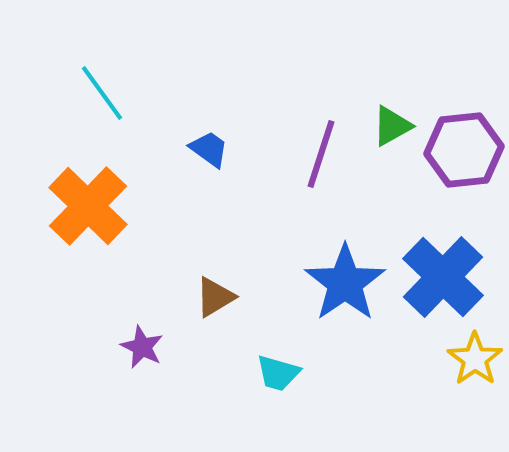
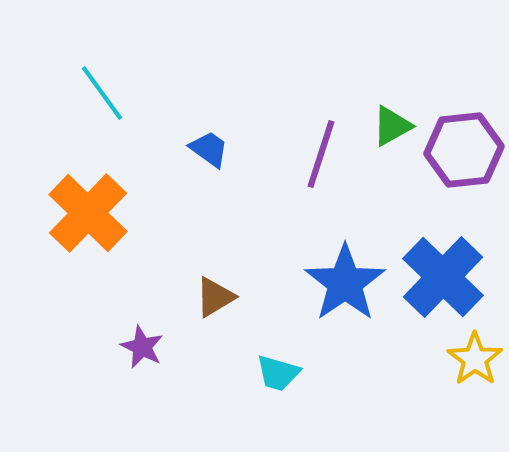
orange cross: moved 7 px down
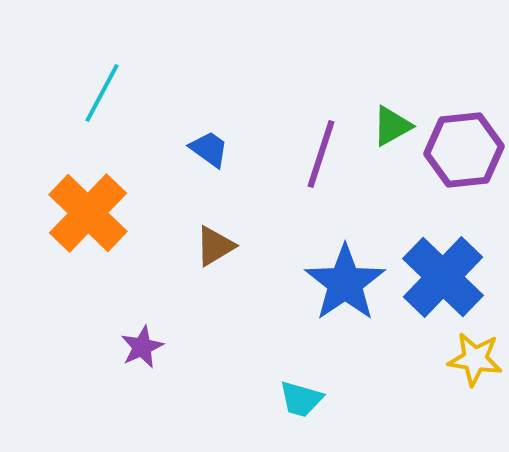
cyan line: rotated 64 degrees clockwise
brown triangle: moved 51 px up
purple star: rotated 21 degrees clockwise
yellow star: rotated 28 degrees counterclockwise
cyan trapezoid: moved 23 px right, 26 px down
